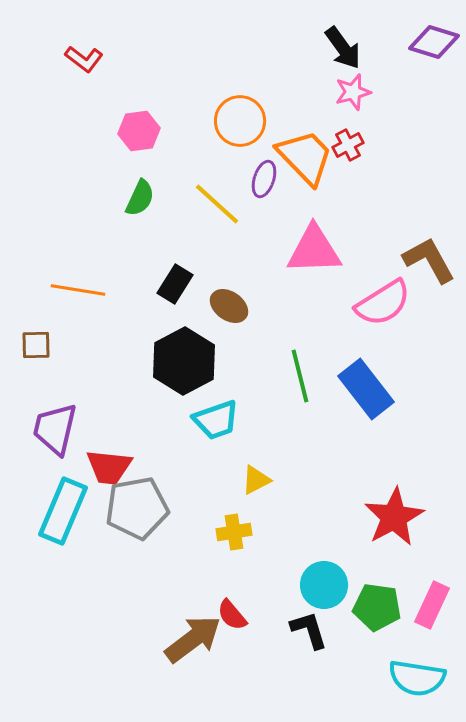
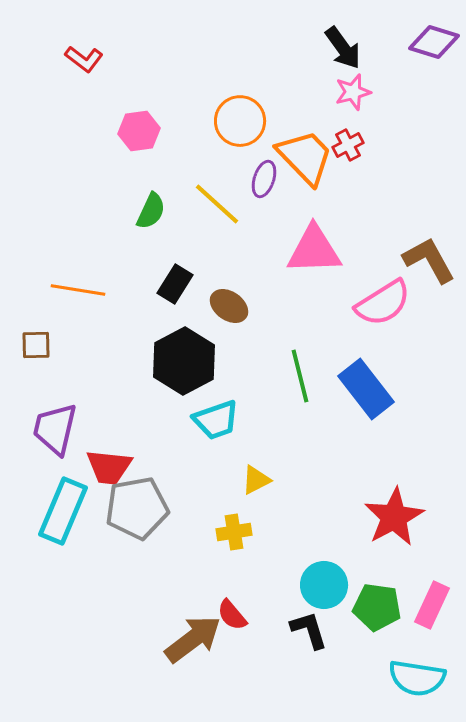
green semicircle: moved 11 px right, 13 px down
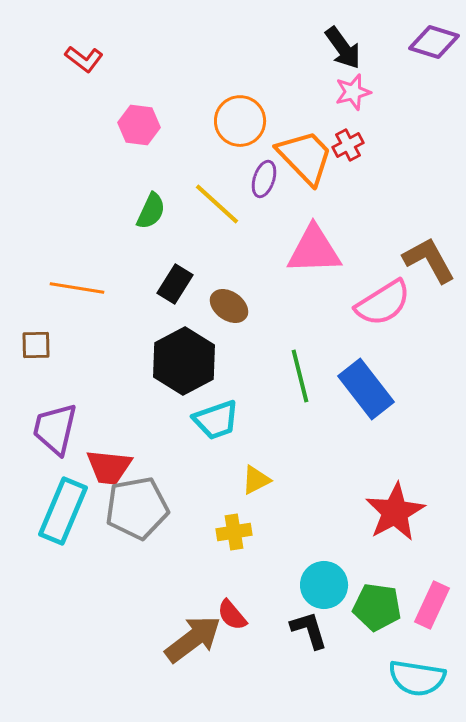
pink hexagon: moved 6 px up; rotated 15 degrees clockwise
orange line: moved 1 px left, 2 px up
red star: moved 1 px right, 5 px up
